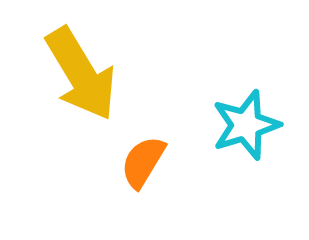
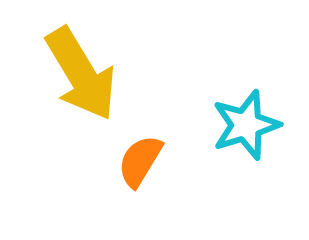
orange semicircle: moved 3 px left, 1 px up
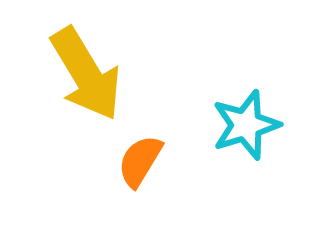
yellow arrow: moved 5 px right
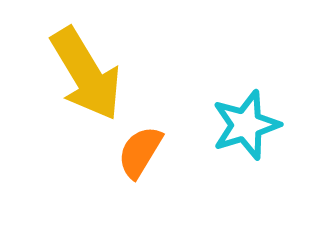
orange semicircle: moved 9 px up
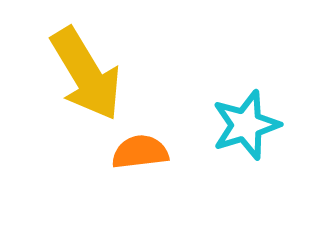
orange semicircle: rotated 52 degrees clockwise
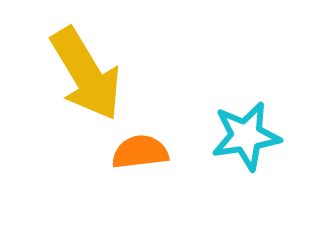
cyan star: moved 11 px down; rotated 8 degrees clockwise
